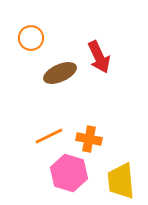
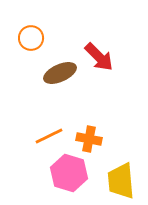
red arrow: rotated 20 degrees counterclockwise
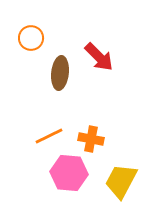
brown ellipse: rotated 60 degrees counterclockwise
orange cross: moved 2 px right
pink hexagon: rotated 12 degrees counterclockwise
yellow trapezoid: rotated 33 degrees clockwise
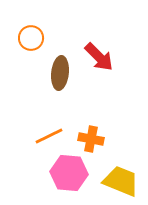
yellow trapezoid: rotated 84 degrees clockwise
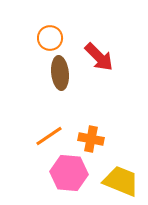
orange circle: moved 19 px right
brown ellipse: rotated 12 degrees counterclockwise
orange line: rotated 8 degrees counterclockwise
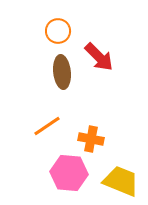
orange circle: moved 8 px right, 7 px up
brown ellipse: moved 2 px right, 1 px up
orange line: moved 2 px left, 10 px up
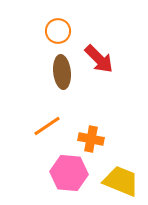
red arrow: moved 2 px down
